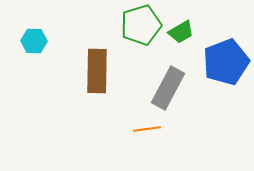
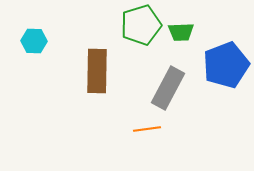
green trapezoid: rotated 28 degrees clockwise
blue pentagon: moved 3 px down
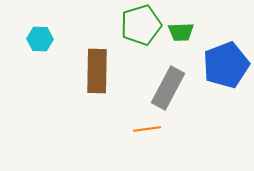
cyan hexagon: moved 6 px right, 2 px up
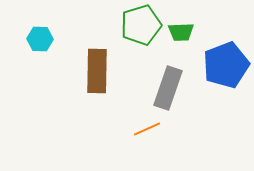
gray rectangle: rotated 9 degrees counterclockwise
orange line: rotated 16 degrees counterclockwise
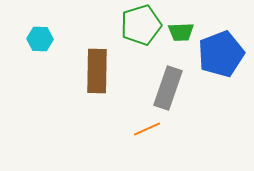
blue pentagon: moved 5 px left, 11 px up
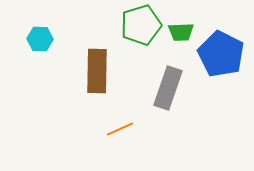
blue pentagon: rotated 24 degrees counterclockwise
orange line: moved 27 px left
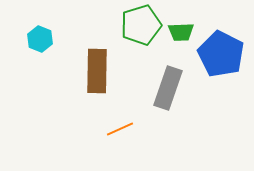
cyan hexagon: rotated 20 degrees clockwise
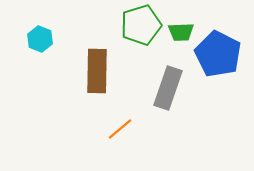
blue pentagon: moved 3 px left
orange line: rotated 16 degrees counterclockwise
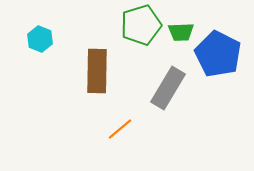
gray rectangle: rotated 12 degrees clockwise
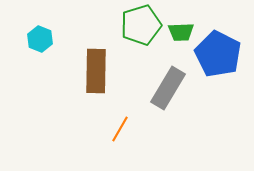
brown rectangle: moved 1 px left
orange line: rotated 20 degrees counterclockwise
